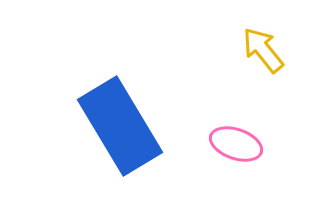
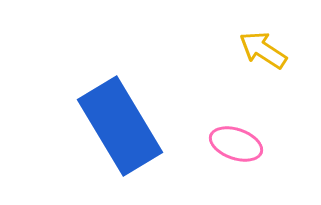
yellow arrow: rotated 18 degrees counterclockwise
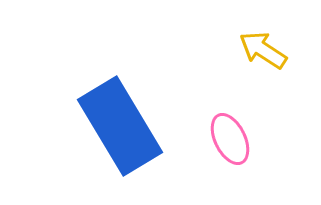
pink ellipse: moved 6 px left, 5 px up; rotated 45 degrees clockwise
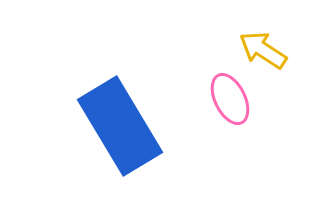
pink ellipse: moved 40 px up
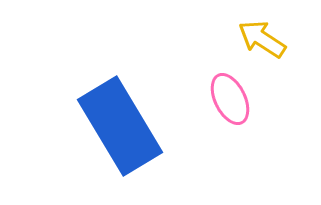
yellow arrow: moved 1 px left, 11 px up
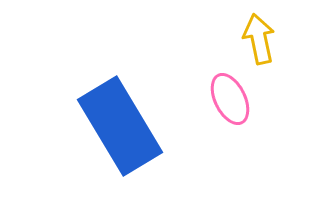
yellow arrow: moved 3 px left; rotated 45 degrees clockwise
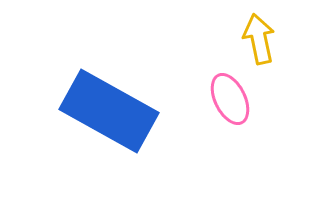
blue rectangle: moved 11 px left, 15 px up; rotated 30 degrees counterclockwise
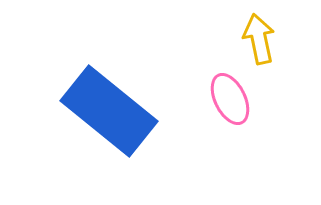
blue rectangle: rotated 10 degrees clockwise
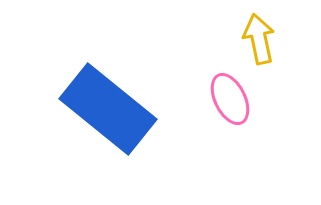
blue rectangle: moved 1 px left, 2 px up
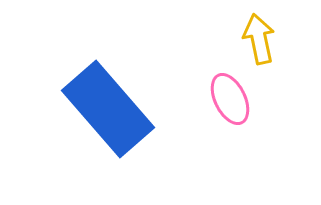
blue rectangle: rotated 10 degrees clockwise
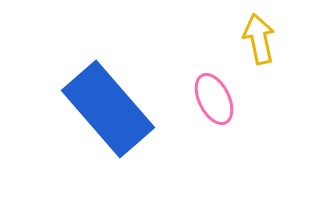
pink ellipse: moved 16 px left
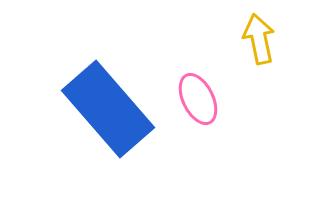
pink ellipse: moved 16 px left
